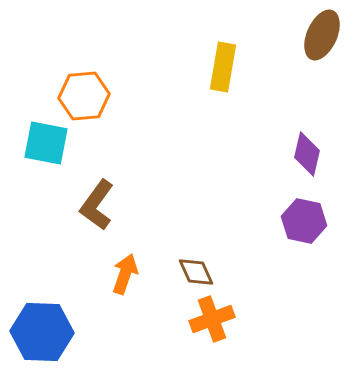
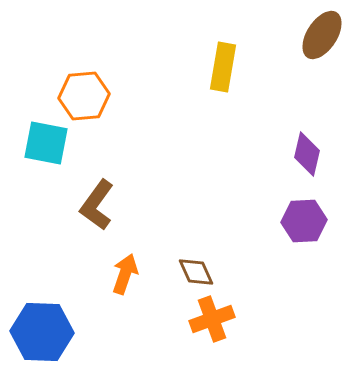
brown ellipse: rotated 9 degrees clockwise
purple hexagon: rotated 15 degrees counterclockwise
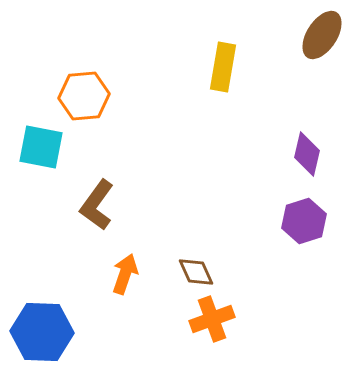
cyan square: moved 5 px left, 4 px down
purple hexagon: rotated 15 degrees counterclockwise
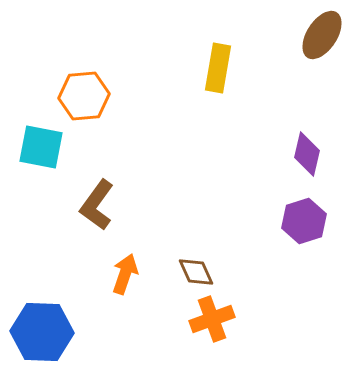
yellow rectangle: moved 5 px left, 1 px down
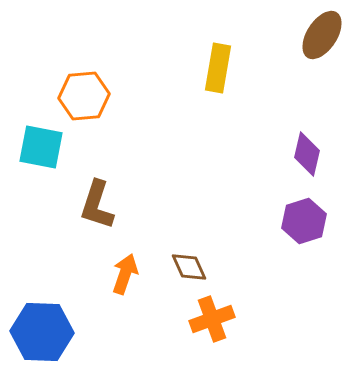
brown L-shape: rotated 18 degrees counterclockwise
brown diamond: moved 7 px left, 5 px up
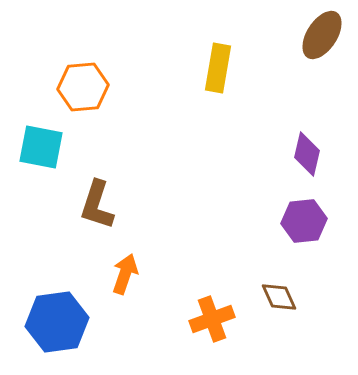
orange hexagon: moved 1 px left, 9 px up
purple hexagon: rotated 12 degrees clockwise
brown diamond: moved 90 px right, 30 px down
blue hexagon: moved 15 px right, 10 px up; rotated 10 degrees counterclockwise
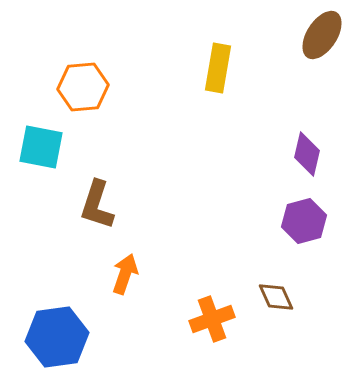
purple hexagon: rotated 9 degrees counterclockwise
brown diamond: moved 3 px left
blue hexagon: moved 15 px down
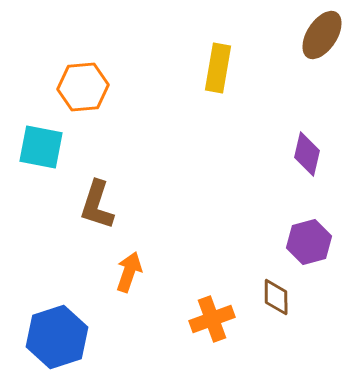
purple hexagon: moved 5 px right, 21 px down
orange arrow: moved 4 px right, 2 px up
brown diamond: rotated 24 degrees clockwise
blue hexagon: rotated 10 degrees counterclockwise
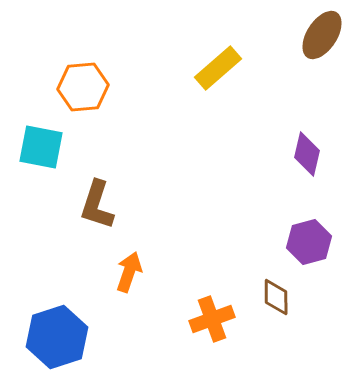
yellow rectangle: rotated 39 degrees clockwise
